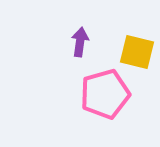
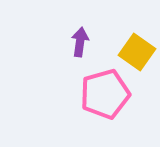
yellow square: rotated 21 degrees clockwise
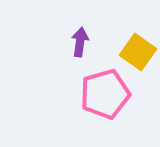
yellow square: moved 1 px right
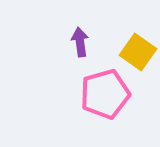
purple arrow: rotated 16 degrees counterclockwise
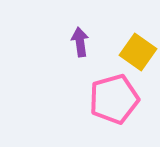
pink pentagon: moved 9 px right, 5 px down
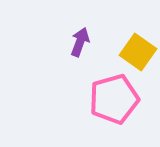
purple arrow: rotated 28 degrees clockwise
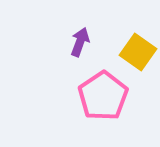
pink pentagon: moved 11 px left, 3 px up; rotated 18 degrees counterclockwise
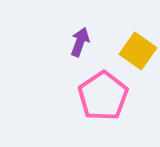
yellow square: moved 1 px up
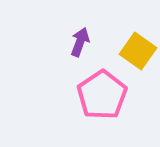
pink pentagon: moved 1 px left, 1 px up
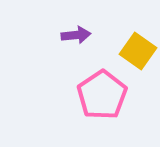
purple arrow: moved 4 px left, 7 px up; rotated 64 degrees clockwise
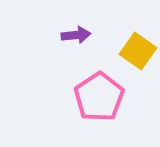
pink pentagon: moved 3 px left, 2 px down
